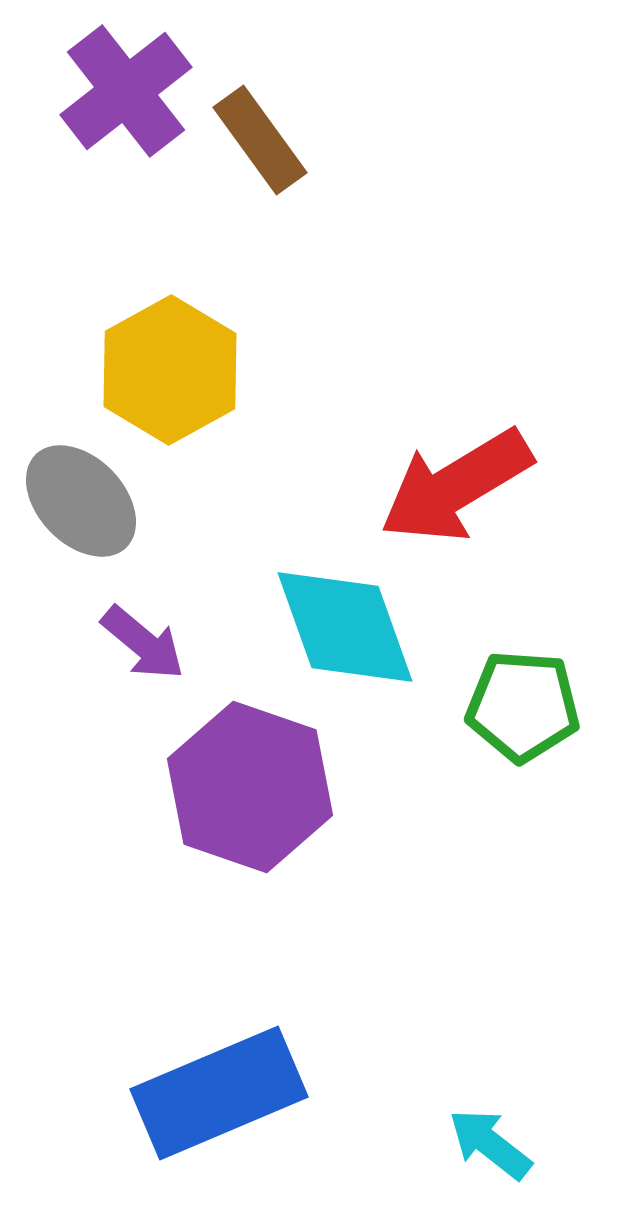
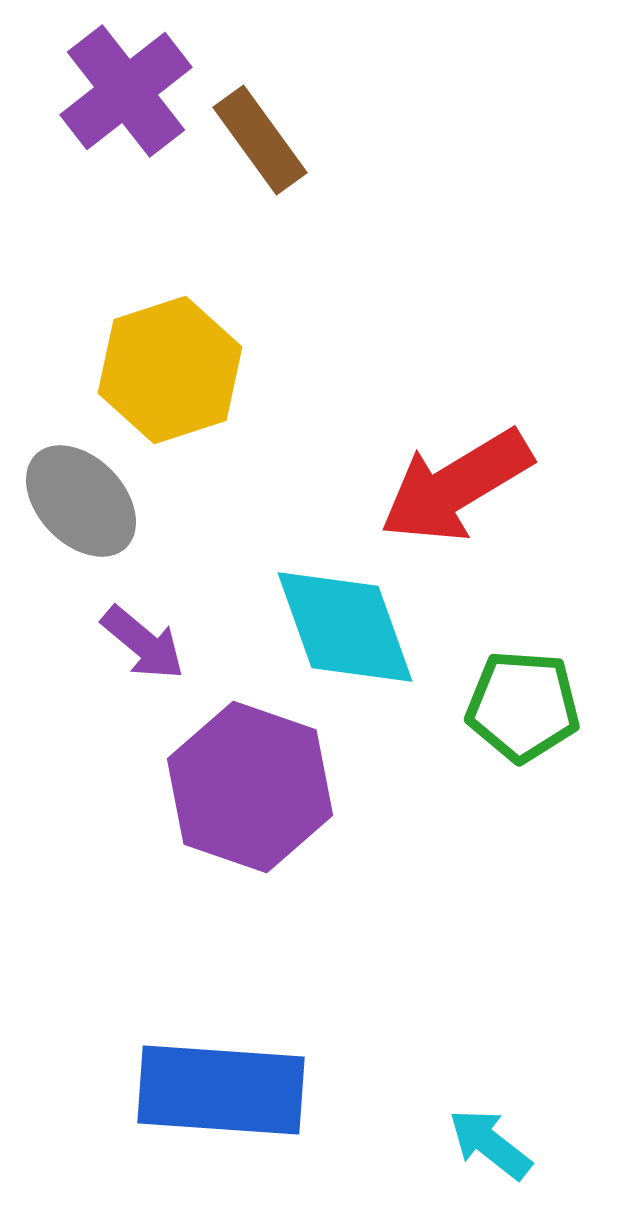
yellow hexagon: rotated 11 degrees clockwise
blue rectangle: moved 2 px right, 3 px up; rotated 27 degrees clockwise
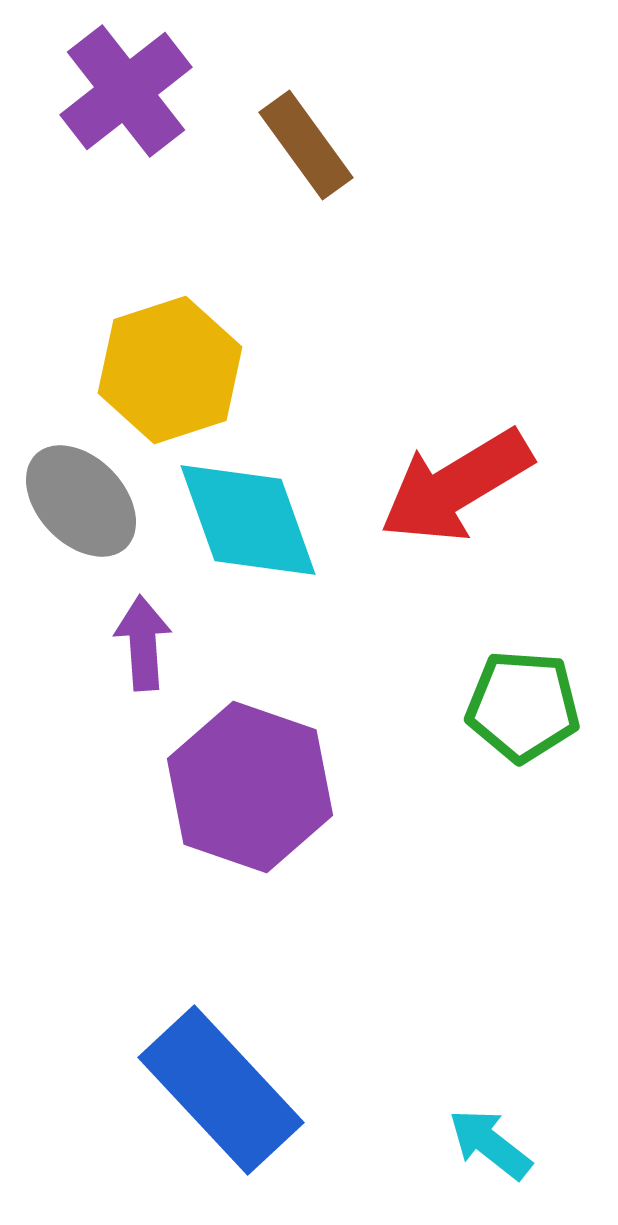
brown rectangle: moved 46 px right, 5 px down
cyan diamond: moved 97 px left, 107 px up
purple arrow: rotated 134 degrees counterclockwise
blue rectangle: rotated 43 degrees clockwise
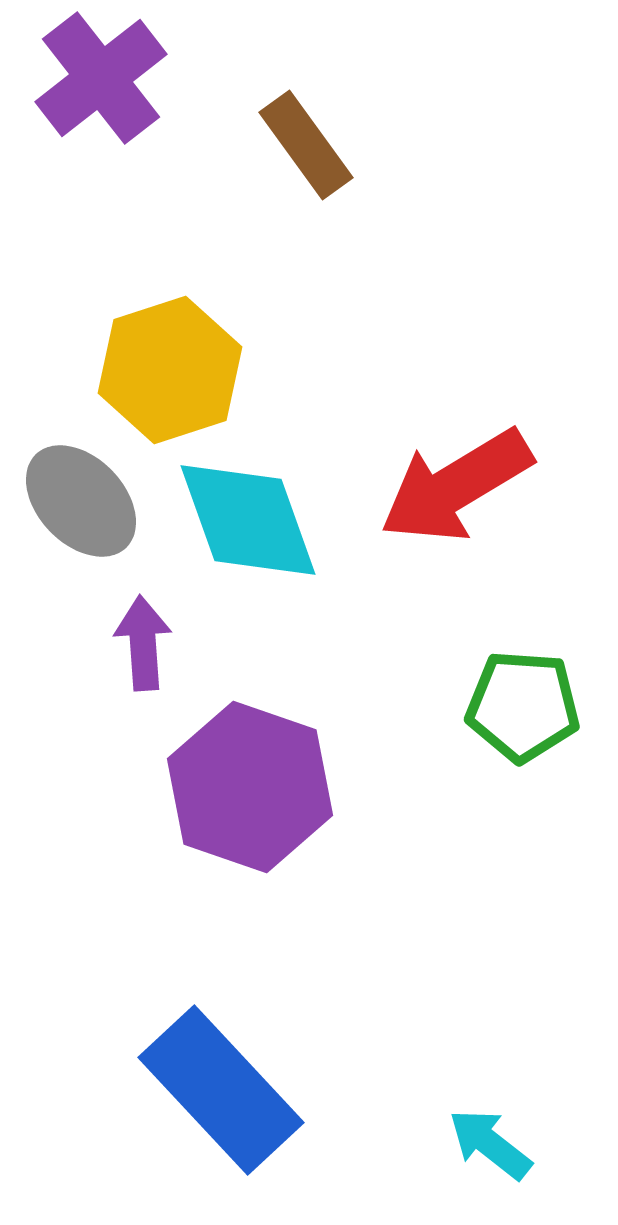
purple cross: moved 25 px left, 13 px up
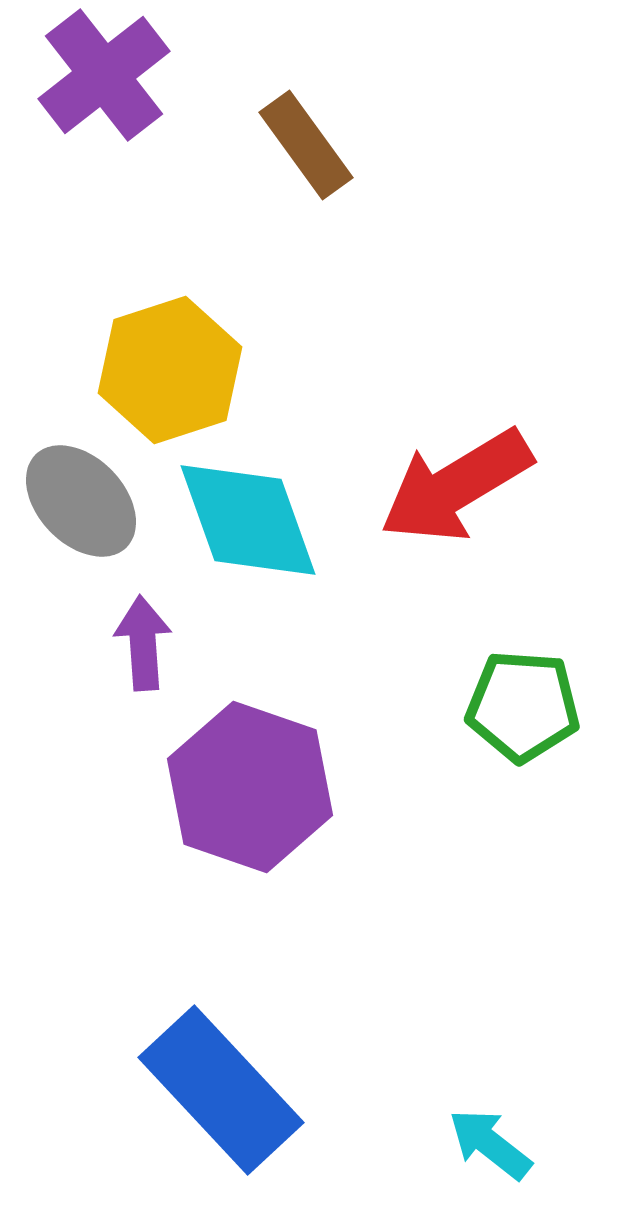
purple cross: moved 3 px right, 3 px up
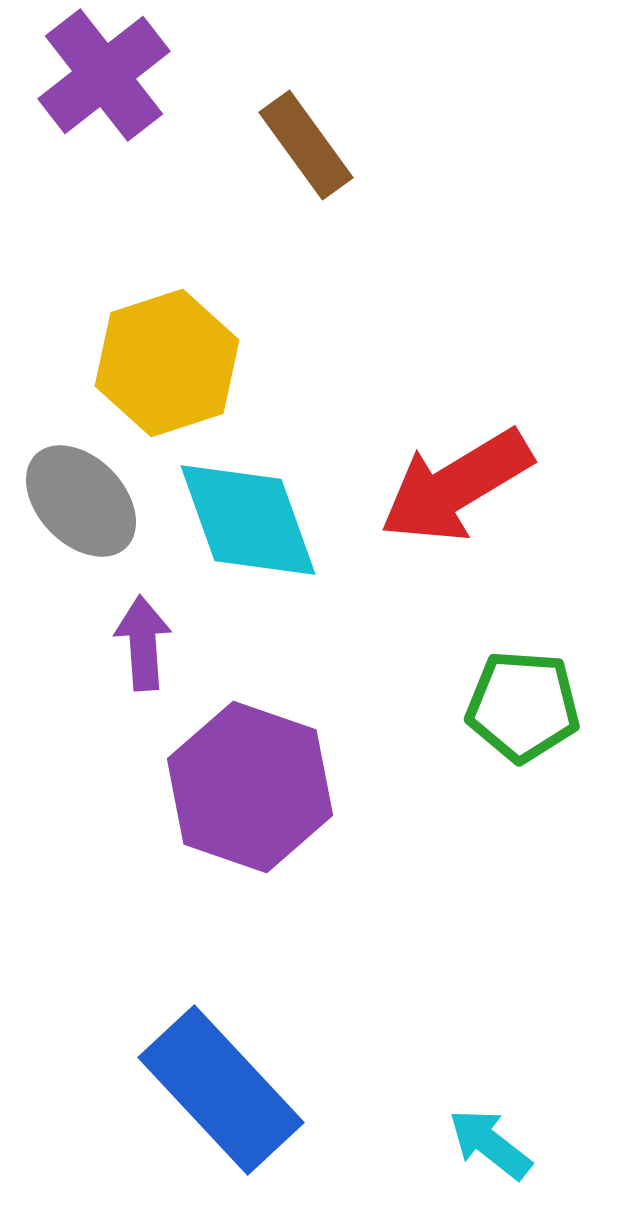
yellow hexagon: moved 3 px left, 7 px up
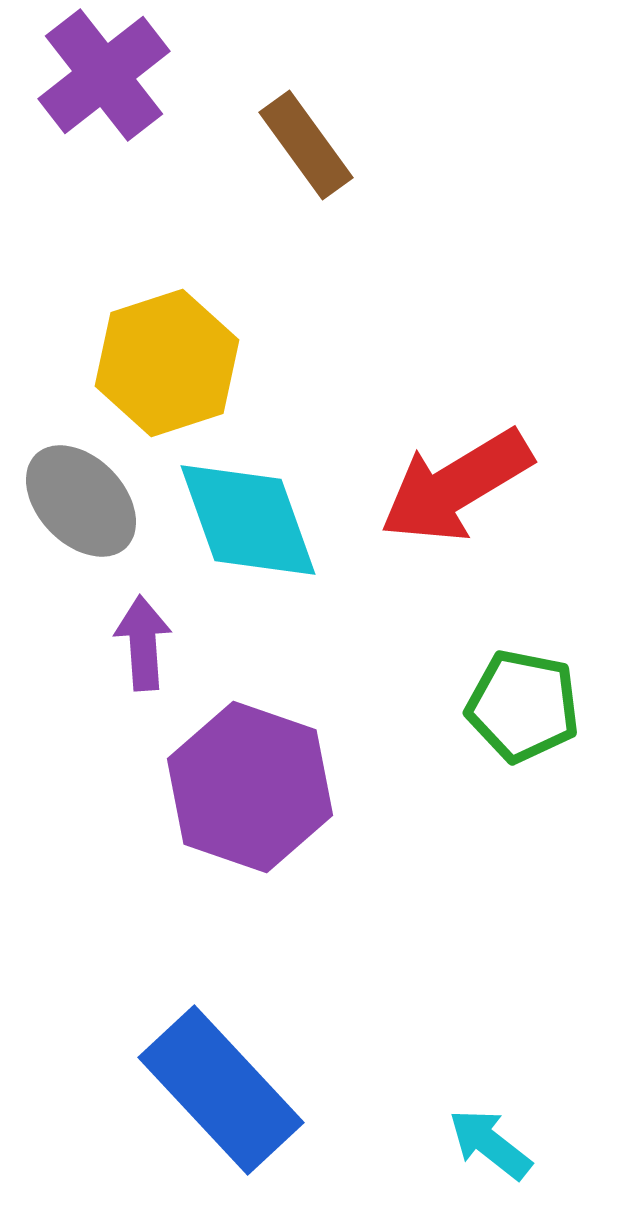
green pentagon: rotated 7 degrees clockwise
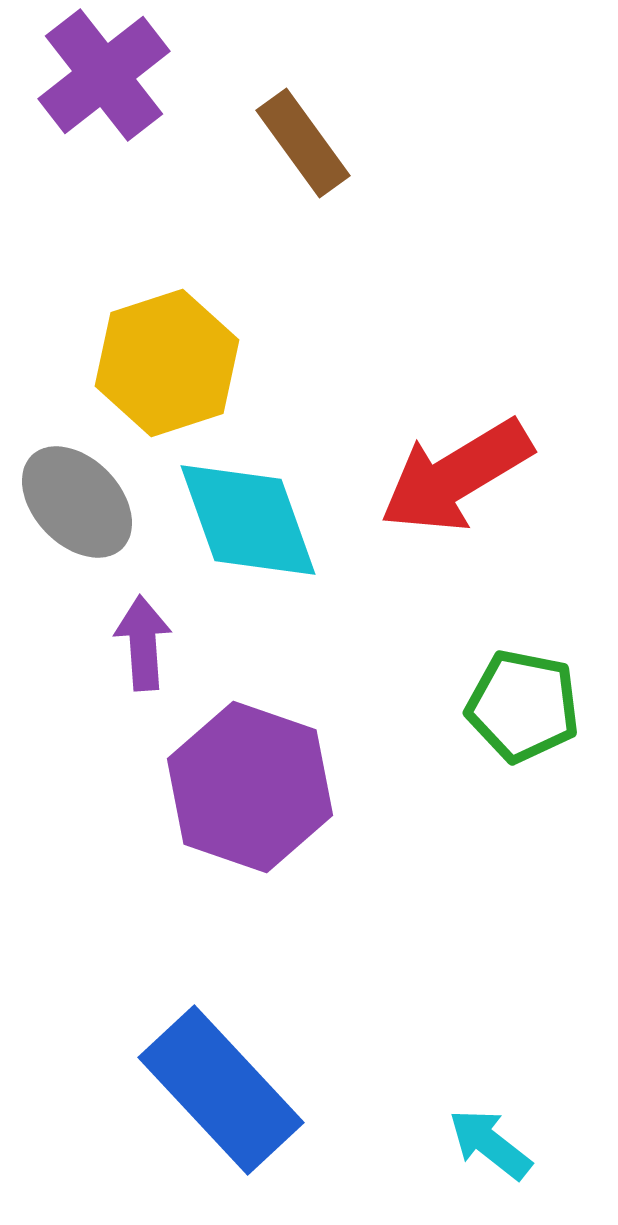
brown rectangle: moved 3 px left, 2 px up
red arrow: moved 10 px up
gray ellipse: moved 4 px left, 1 px down
